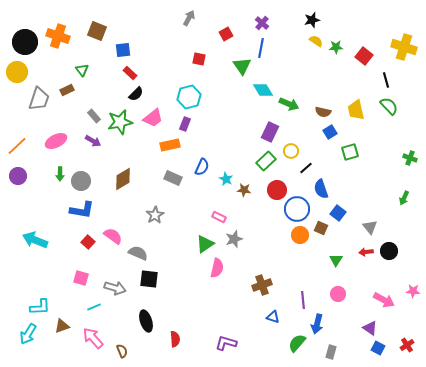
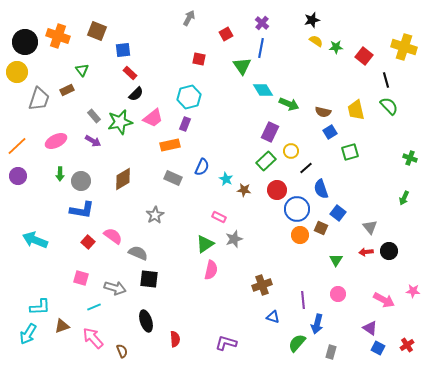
pink semicircle at (217, 268): moved 6 px left, 2 px down
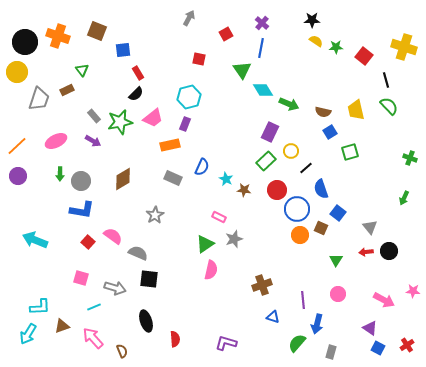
black star at (312, 20): rotated 14 degrees clockwise
green triangle at (242, 66): moved 4 px down
red rectangle at (130, 73): moved 8 px right; rotated 16 degrees clockwise
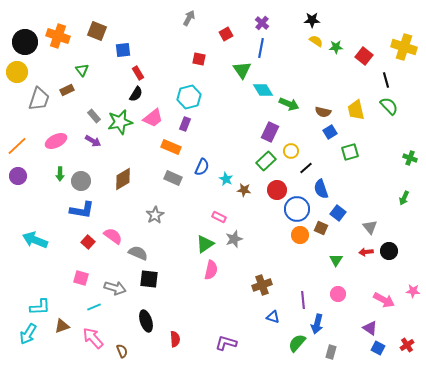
black semicircle at (136, 94): rotated 14 degrees counterclockwise
orange rectangle at (170, 145): moved 1 px right, 2 px down; rotated 36 degrees clockwise
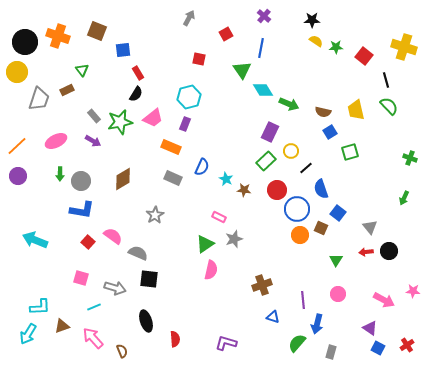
purple cross at (262, 23): moved 2 px right, 7 px up
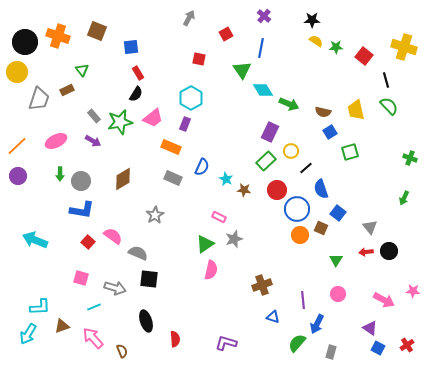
blue square at (123, 50): moved 8 px right, 3 px up
cyan hexagon at (189, 97): moved 2 px right, 1 px down; rotated 15 degrees counterclockwise
blue arrow at (317, 324): rotated 12 degrees clockwise
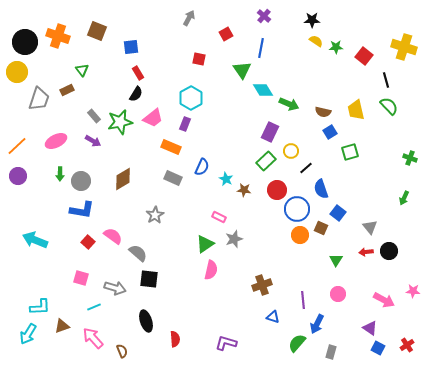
gray semicircle at (138, 253): rotated 18 degrees clockwise
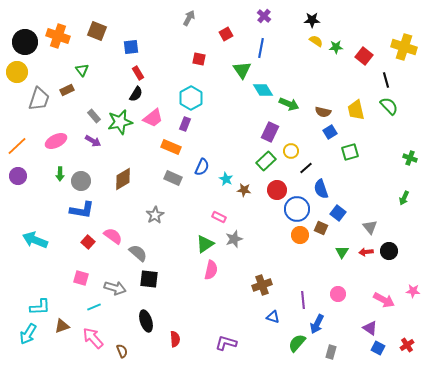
green triangle at (336, 260): moved 6 px right, 8 px up
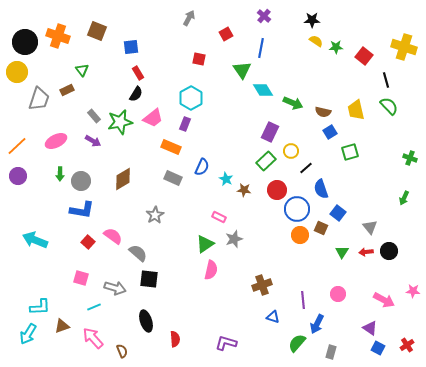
green arrow at (289, 104): moved 4 px right, 1 px up
